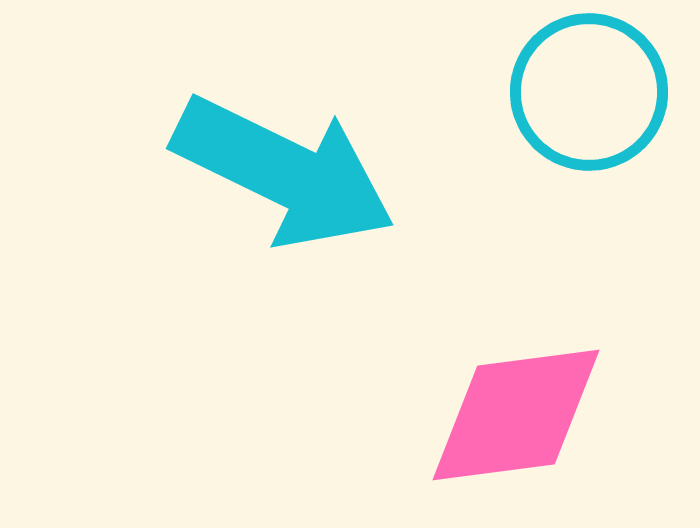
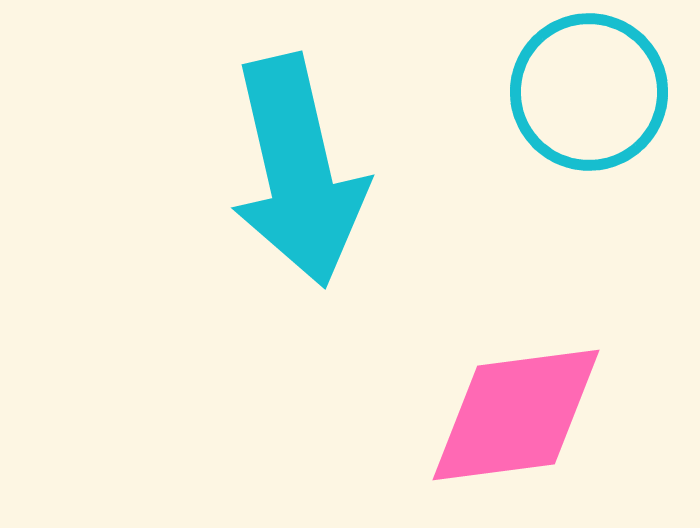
cyan arrow: moved 14 px right, 1 px up; rotated 51 degrees clockwise
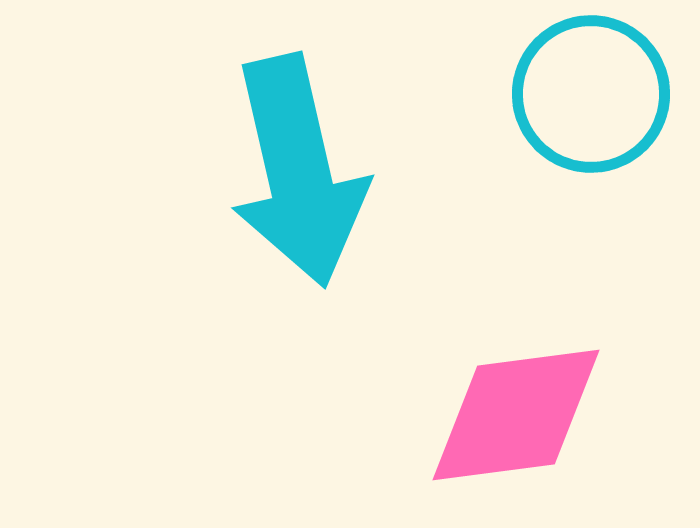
cyan circle: moved 2 px right, 2 px down
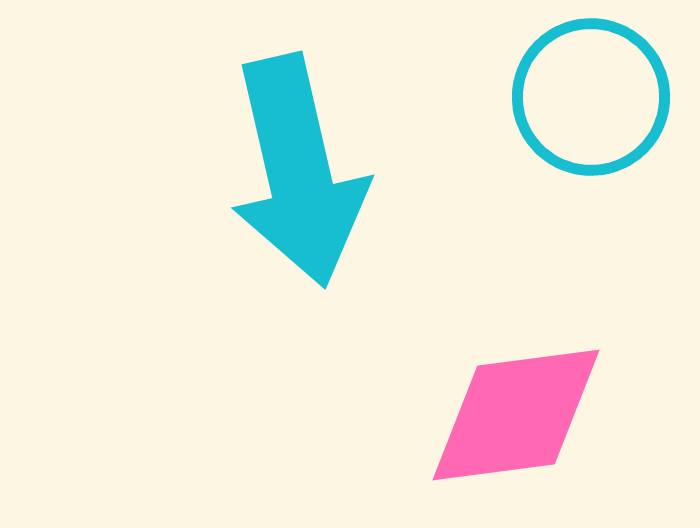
cyan circle: moved 3 px down
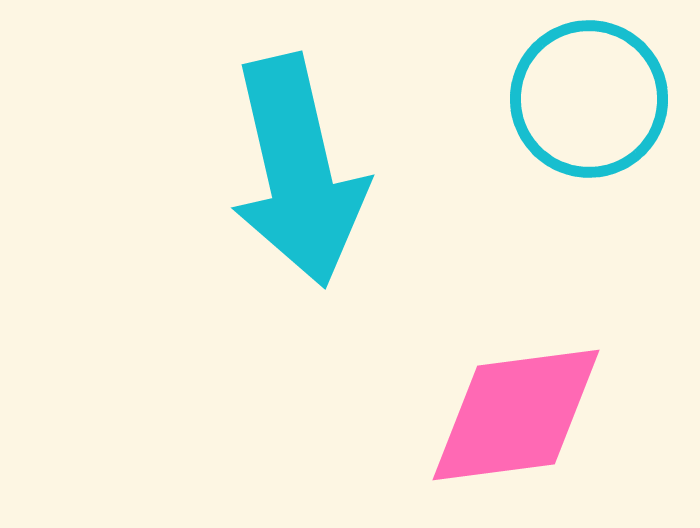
cyan circle: moved 2 px left, 2 px down
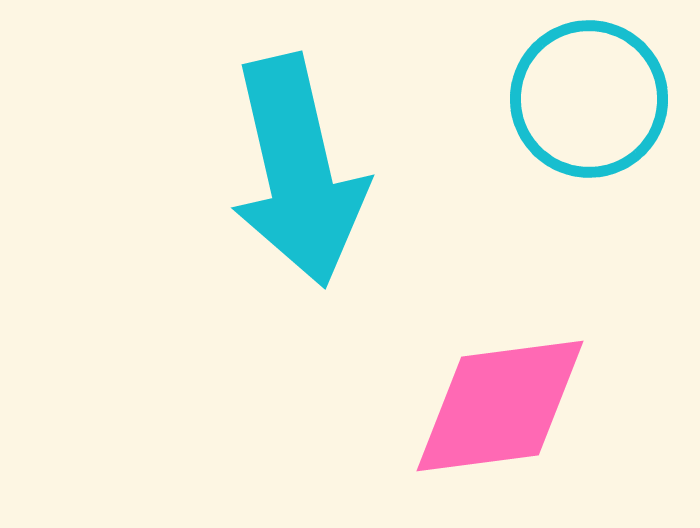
pink diamond: moved 16 px left, 9 px up
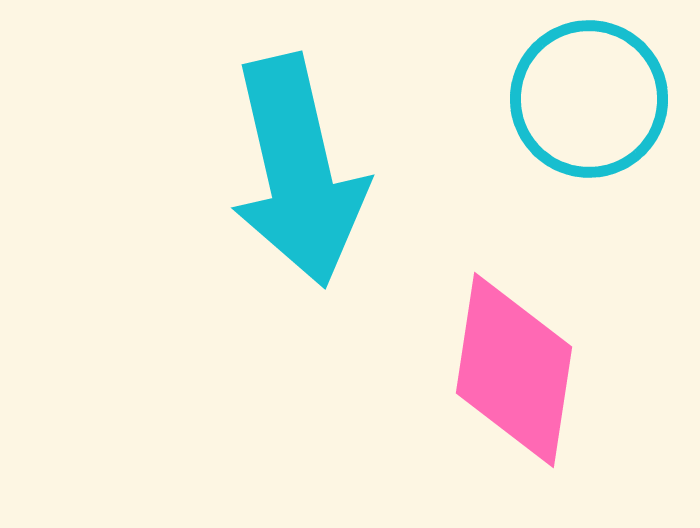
pink diamond: moved 14 px right, 36 px up; rotated 74 degrees counterclockwise
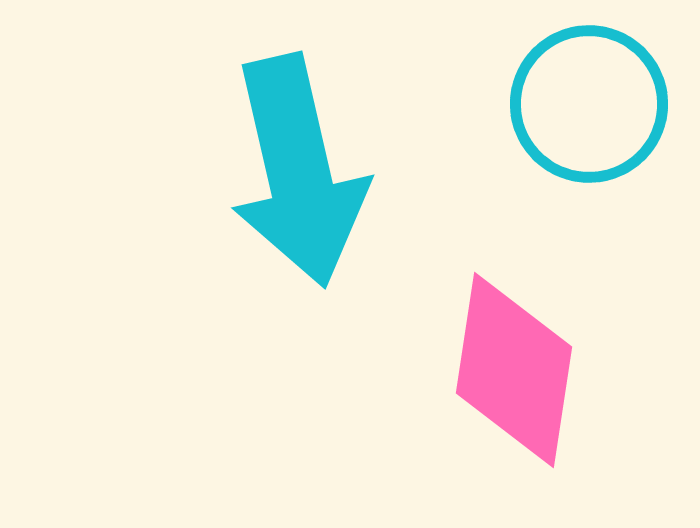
cyan circle: moved 5 px down
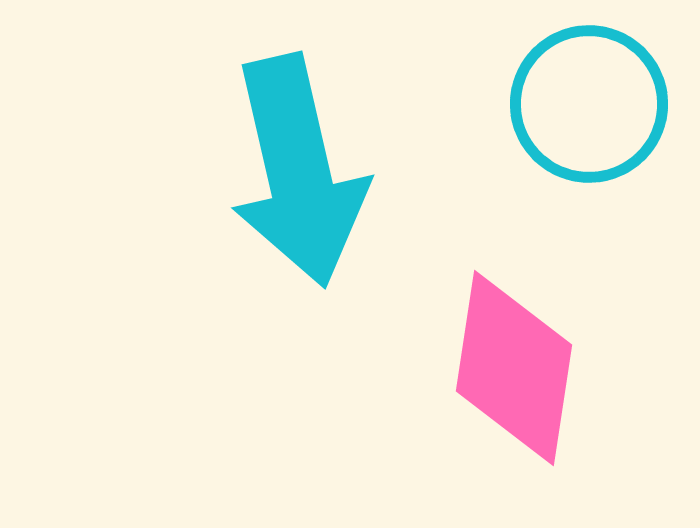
pink diamond: moved 2 px up
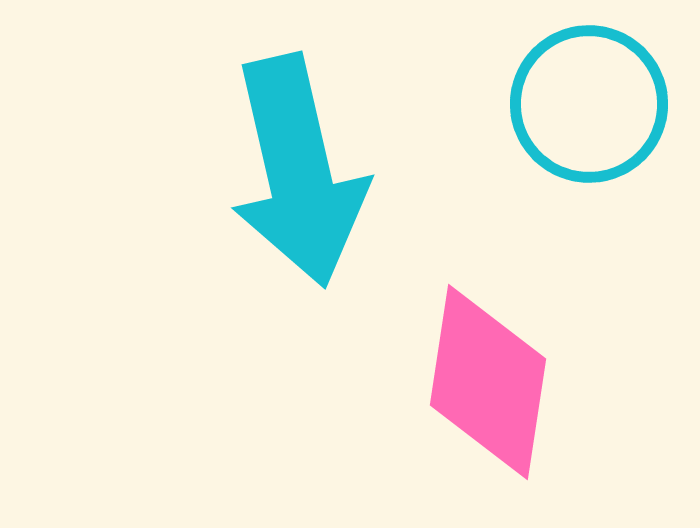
pink diamond: moved 26 px left, 14 px down
